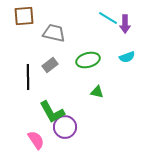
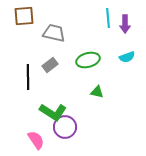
cyan line: rotated 54 degrees clockwise
green L-shape: moved 1 px right; rotated 28 degrees counterclockwise
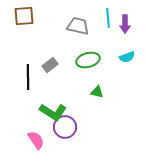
gray trapezoid: moved 24 px right, 7 px up
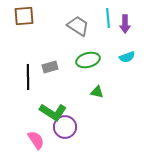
gray trapezoid: rotated 20 degrees clockwise
gray rectangle: moved 2 px down; rotated 21 degrees clockwise
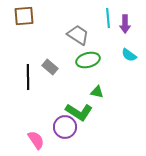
gray trapezoid: moved 9 px down
cyan semicircle: moved 2 px right, 2 px up; rotated 56 degrees clockwise
gray rectangle: rotated 56 degrees clockwise
green L-shape: moved 26 px right
